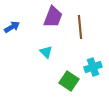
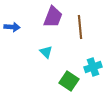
blue arrow: rotated 35 degrees clockwise
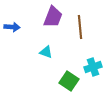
cyan triangle: rotated 24 degrees counterclockwise
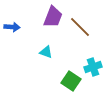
brown line: rotated 40 degrees counterclockwise
green square: moved 2 px right
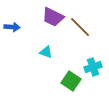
purple trapezoid: rotated 95 degrees clockwise
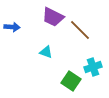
brown line: moved 3 px down
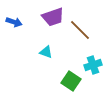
purple trapezoid: rotated 45 degrees counterclockwise
blue arrow: moved 2 px right, 5 px up; rotated 14 degrees clockwise
cyan cross: moved 2 px up
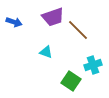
brown line: moved 2 px left
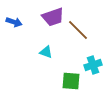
green square: rotated 30 degrees counterclockwise
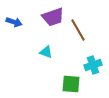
brown line: rotated 15 degrees clockwise
green square: moved 3 px down
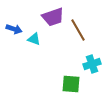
blue arrow: moved 7 px down
cyan triangle: moved 12 px left, 13 px up
cyan cross: moved 1 px left, 1 px up
